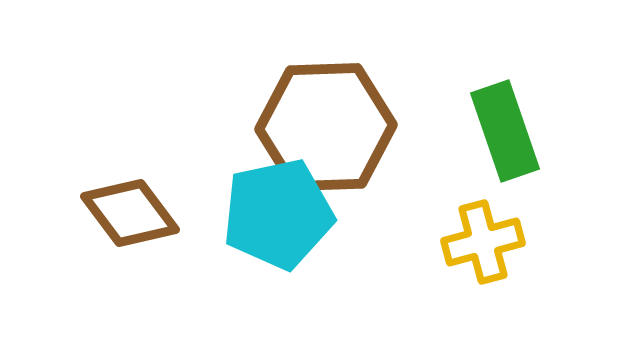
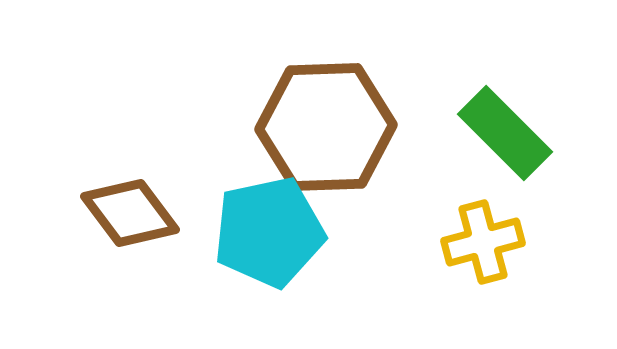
green rectangle: moved 2 px down; rotated 26 degrees counterclockwise
cyan pentagon: moved 9 px left, 18 px down
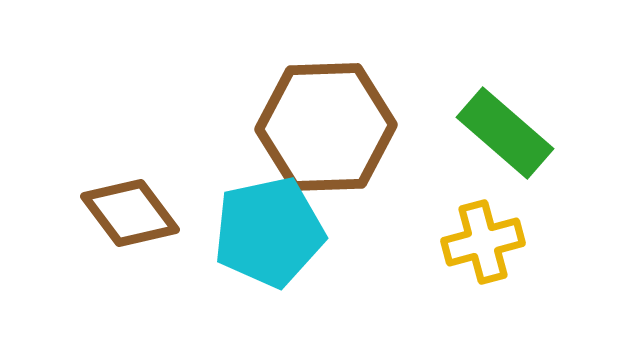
green rectangle: rotated 4 degrees counterclockwise
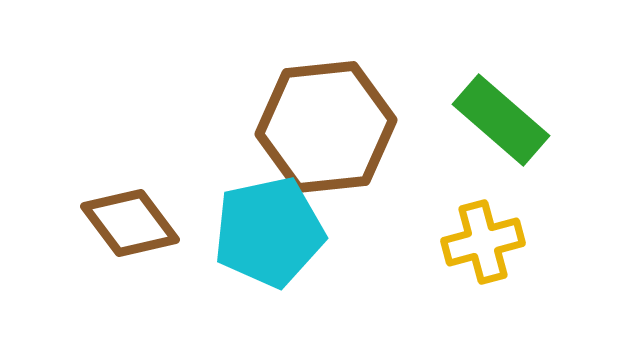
brown hexagon: rotated 4 degrees counterclockwise
green rectangle: moved 4 px left, 13 px up
brown diamond: moved 10 px down
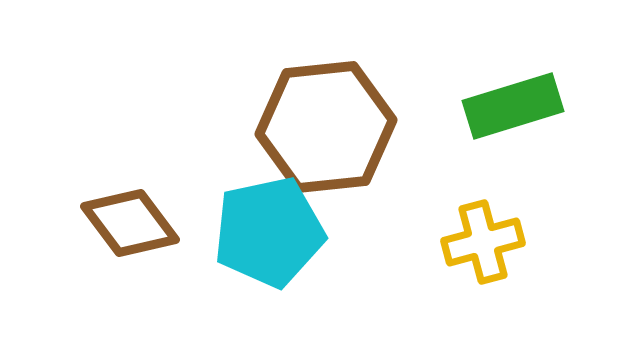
green rectangle: moved 12 px right, 14 px up; rotated 58 degrees counterclockwise
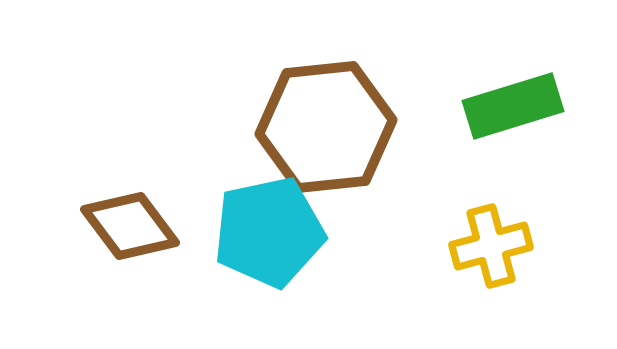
brown diamond: moved 3 px down
yellow cross: moved 8 px right, 4 px down
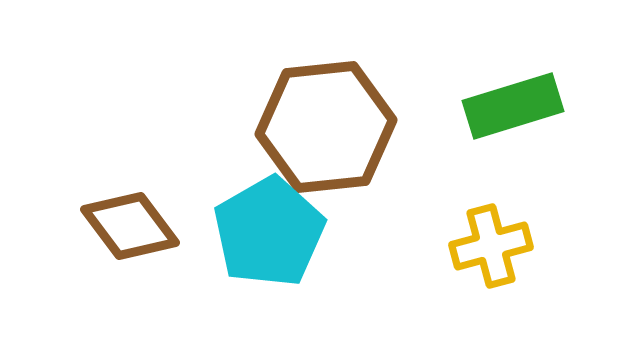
cyan pentagon: rotated 18 degrees counterclockwise
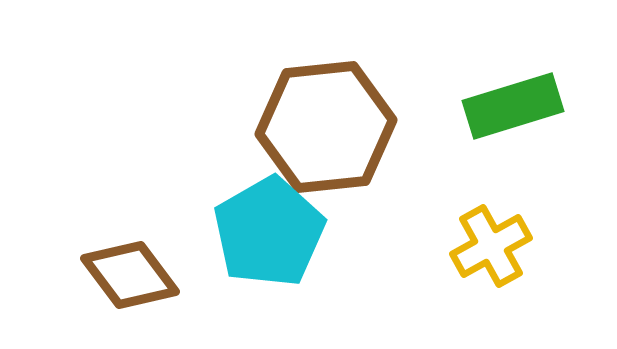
brown diamond: moved 49 px down
yellow cross: rotated 14 degrees counterclockwise
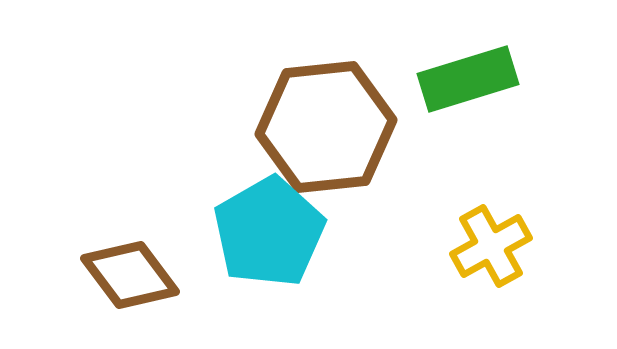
green rectangle: moved 45 px left, 27 px up
